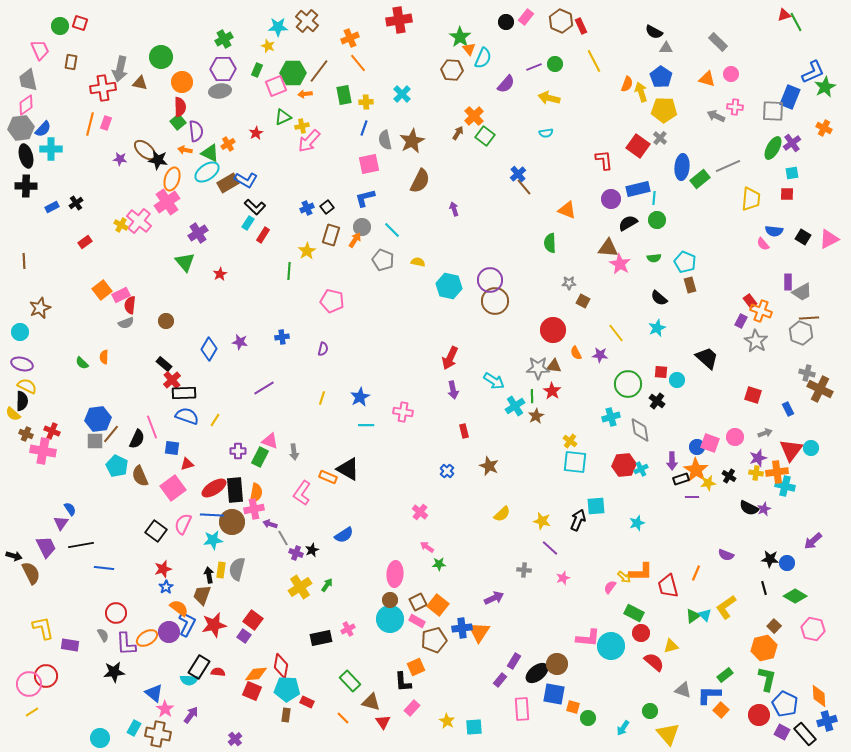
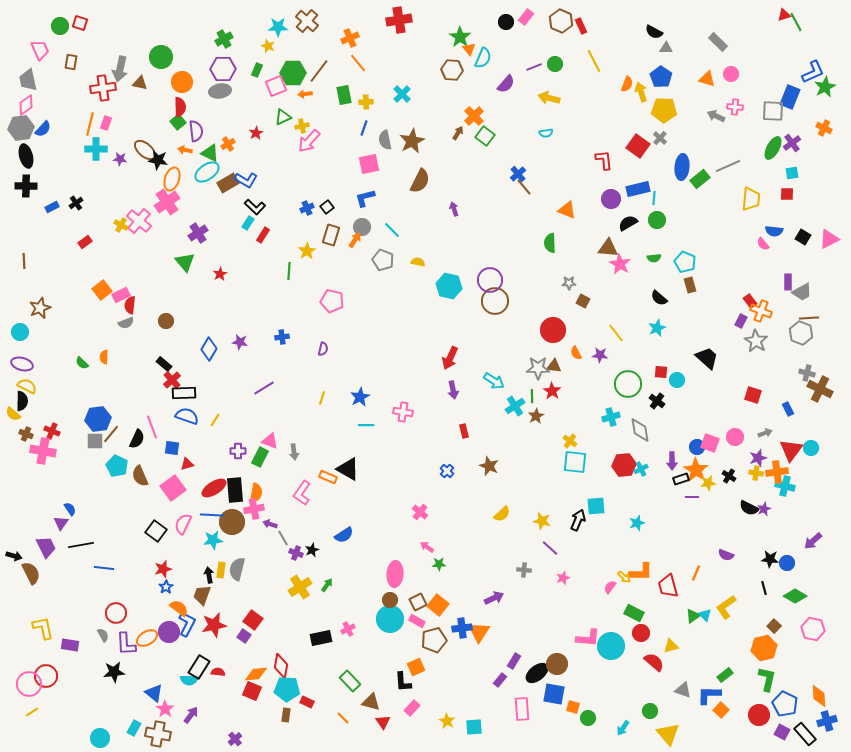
cyan cross at (51, 149): moved 45 px right
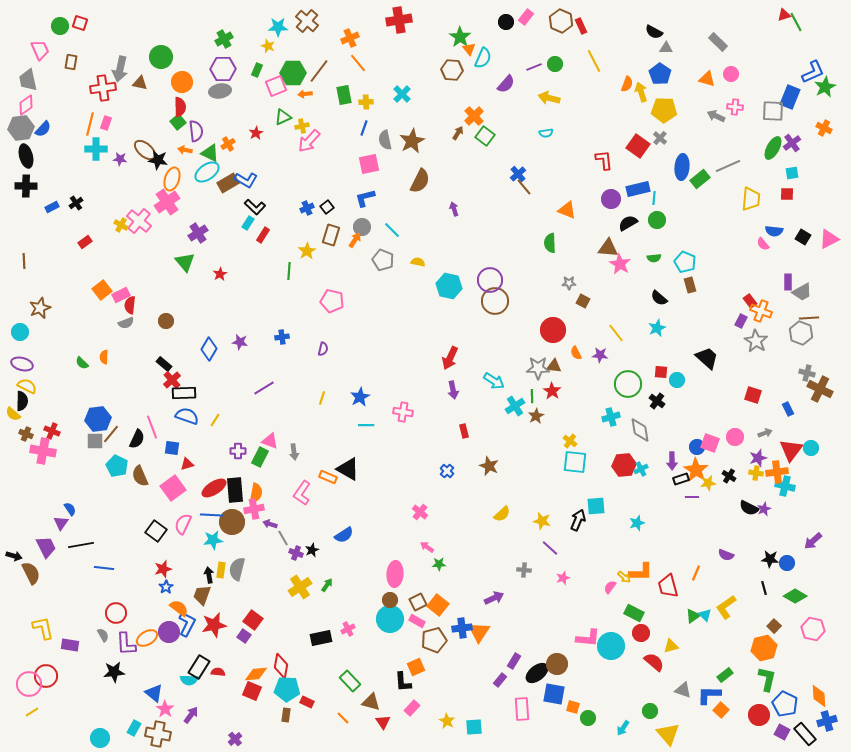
blue pentagon at (661, 77): moved 1 px left, 3 px up
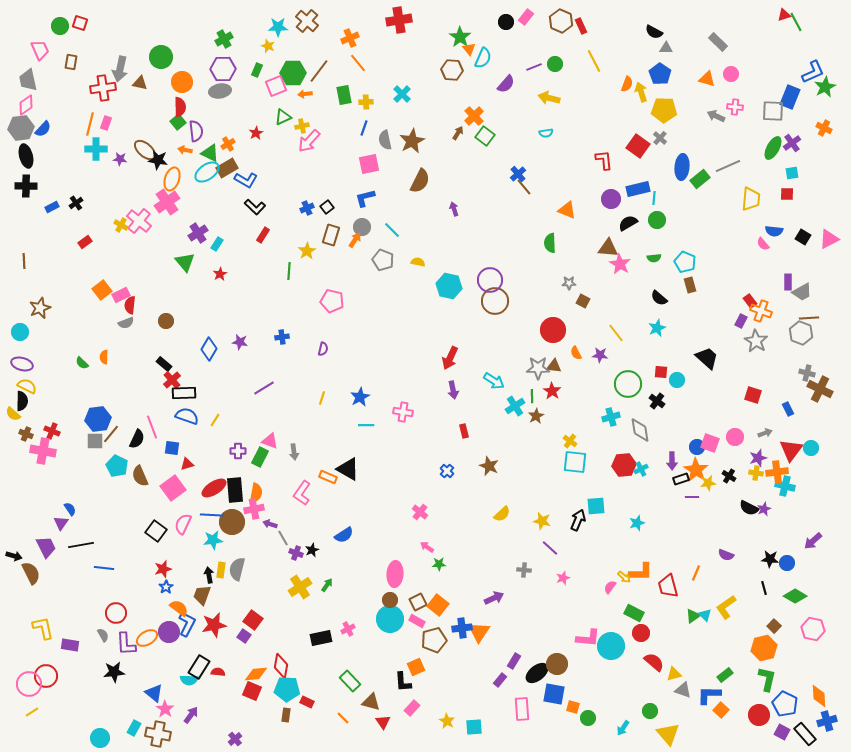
brown rectangle at (228, 183): moved 1 px left, 15 px up
cyan rectangle at (248, 223): moved 31 px left, 21 px down
yellow triangle at (671, 646): moved 3 px right, 28 px down
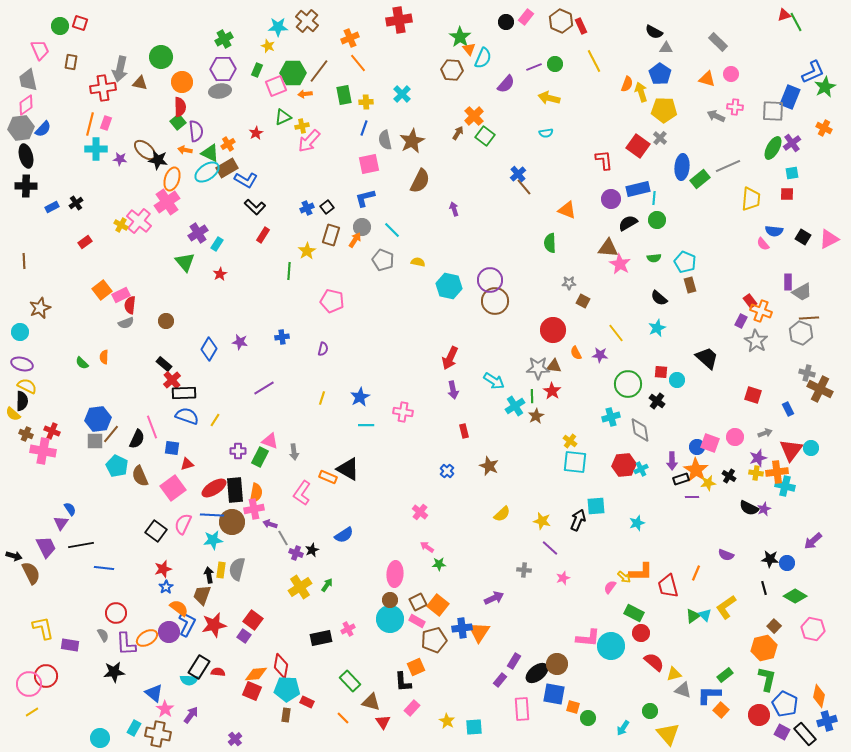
orange diamond at (819, 696): rotated 15 degrees clockwise
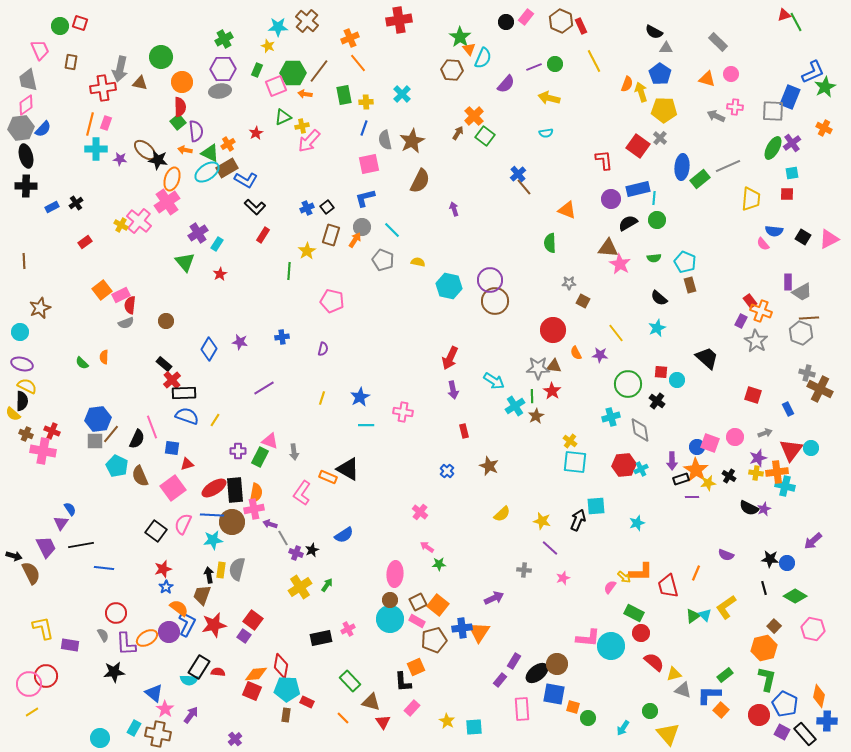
orange arrow at (305, 94): rotated 16 degrees clockwise
blue cross at (827, 721): rotated 18 degrees clockwise
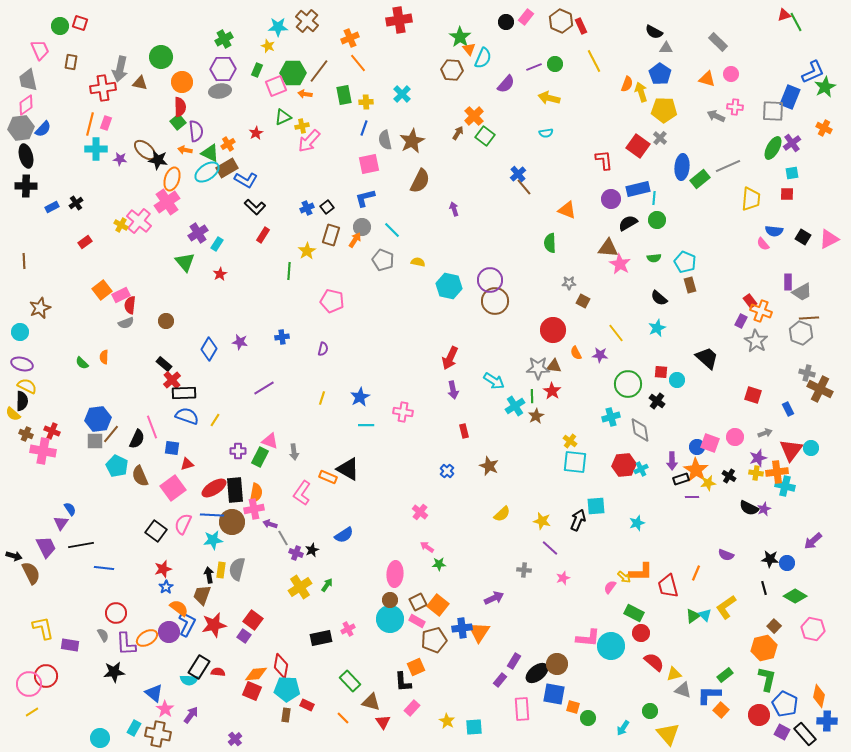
red rectangle at (307, 702): moved 3 px down
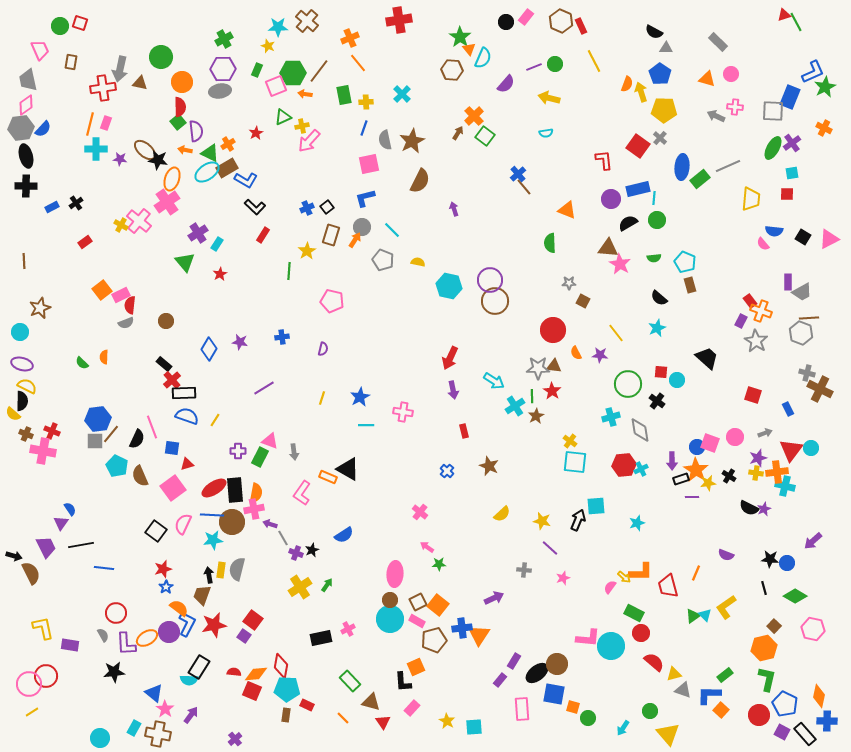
orange triangle at (479, 632): moved 3 px down
red semicircle at (218, 672): moved 16 px right
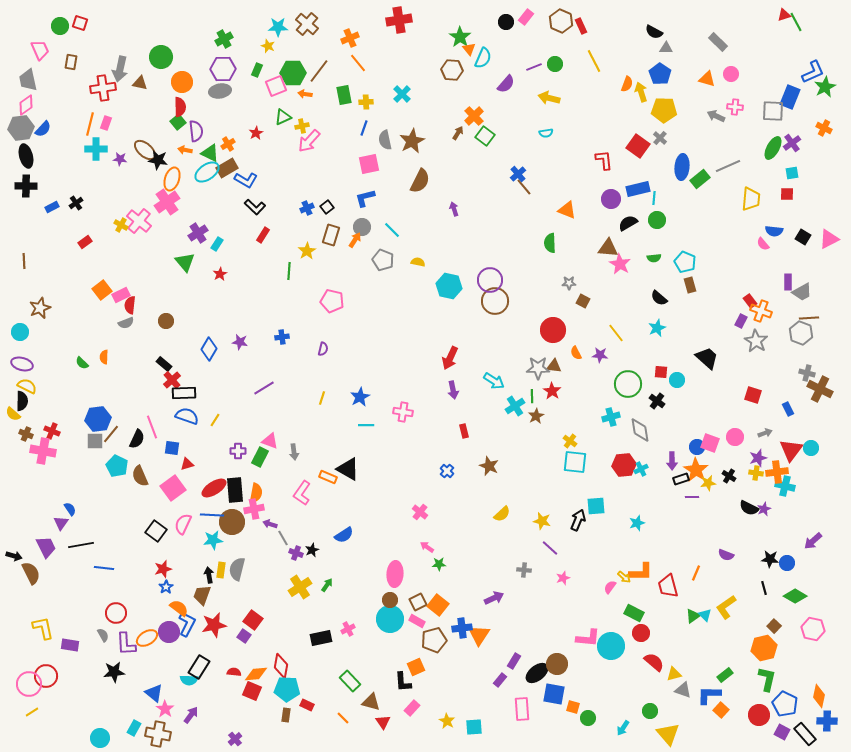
brown cross at (307, 21): moved 3 px down
